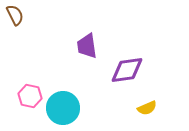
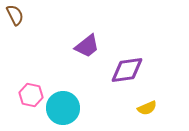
purple trapezoid: rotated 120 degrees counterclockwise
pink hexagon: moved 1 px right, 1 px up
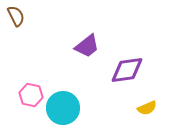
brown semicircle: moved 1 px right, 1 px down
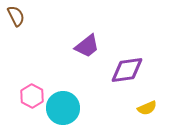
pink hexagon: moved 1 px right, 1 px down; rotated 15 degrees clockwise
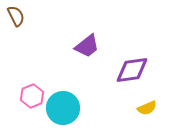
purple diamond: moved 5 px right
pink hexagon: rotated 10 degrees clockwise
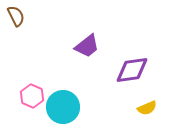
pink hexagon: rotated 15 degrees counterclockwise
cyan circle: moved 1 px up
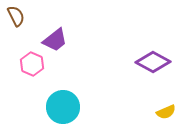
purple trapezoid: moved 32 px left, 6 px up
purple diamond: moved 21 px right, 8 px up; rotated 36 degrees clockwise
pink hexagon: moved 32 px up
yellow semicircle: moved 19 px right, 4 px down
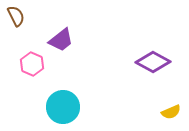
purple trapezoid: moved 6 px right
yellow semicircle: moved 5 px right
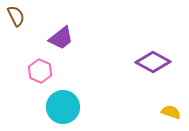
purple trapezoid: moved 2 px up
pink hexagon: moved 8 px right, 7 px down
yellow semicircle: rotated 138 degrees counterclockwise
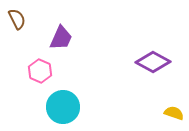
brown semicircle: moved 1 px right, 3 px down
purple trapezoid: rotated 28 degrees counterclockwise
yellow semicircle: moved 3 px right, 1 px down
